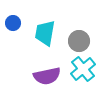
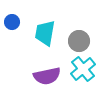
blue circle: moved 1 px left, 1 px up
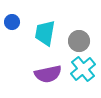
purple semicircle: moved 1 px right, 2 px up
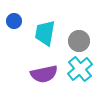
blue circle: moved 2 px right, 1 px up
cyan cross: moved 3 px left
purple semicircle: moved 4 px left
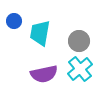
cyan trapezoid: moved 5 px left
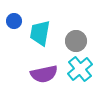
gray circle: moved 3 px left
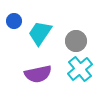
cyan trapezoid: rotated 24 degrees clockwise
purple semicircle: moved 6 px left
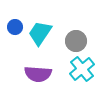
blue circle: moved 1 px right, 6 px down
cyan cross: moved 2 px right
purple semicircle: rotated 16 degrees clockwise
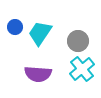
gray circle: moved 2 px right
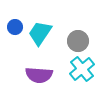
purple semicircle: moved 1 px right, 1 px down
